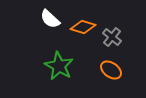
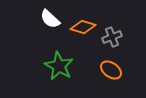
gray cross: rotated 30 degrees clockwise
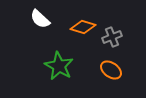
white semicircle: moved 10 px left
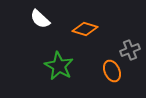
orange diamond: moved 2 px right, 2 px down
gray cross: moved 18 px right, 13 px down
orange ellipse: moved 1 px right, 1 px down; rotated 30 degrees clockwise
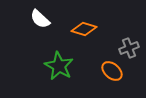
orange diamond: moved 1 px left
gray cross: moved 1 px left, 2 px up
orange ellipse: rotated 25 degrees counterclockwise
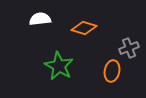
white semicircle: rotated 130 degrees clockwise
orange diamond: moved 1 px up
orange ellipse: rotated 60 degrees clockwise
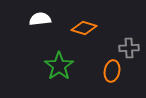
gray cross: rotated 18 degrees clockwise
green star: rotated 8 degrees clockwise
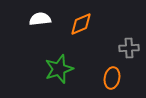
orange diamond: moved 3 px left, 4 px up; rotated 40 degrees counterclockwise
green star: moved 3 px down; rotated 16 degrees clockwise
orange ellipse: moved 7 px down
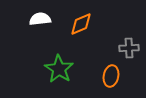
green star: rotated 20 degrees counterclockwise
orange ellipse: moved 1 px left, 2 px up
